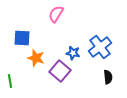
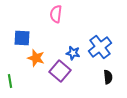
pink semicircle: rotated 24 degrees counterclockwise
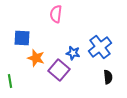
purple square: moved 1 px left, 1 px up
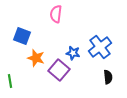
blue square: moved 2 px up; rotated 18 degrees clockwise
